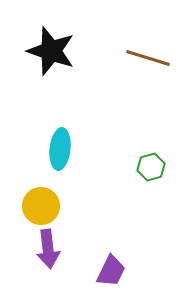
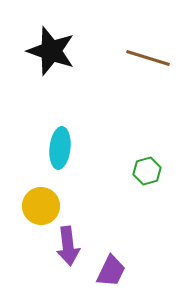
cyan ellipse: moved 1 px up
green hexagon: moved 4 px left, 4 px down
purple arrow: moved 20 px right, 3 px up
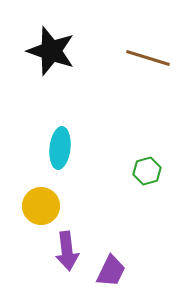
purple arrow: moved 1 px left, 5 px down
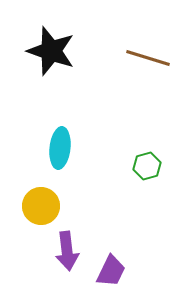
green hexagon: moved 5 px up
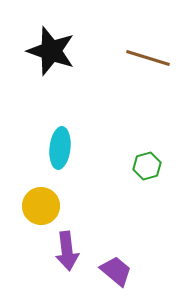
purple trapezoid: moved 5 px right; rotated 76 degrees counterclockwise
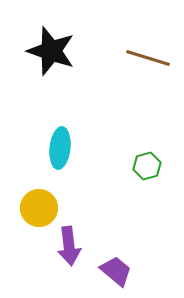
yellow circle: moved 2 px left, 2 px down
purple arrow: moved 2 px right, 5 px up
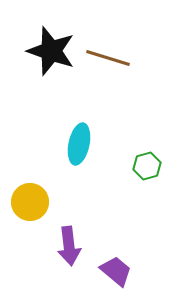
brown line: moved 40 px left
cyan ellipse: moved 19 px right, 4 px up; rotated 6 degrees clockwise
yellow circle: moved 9 px left, 6 px up
